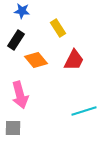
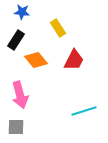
blue star: moved 1 px down
gray square: moved 3 px right, 1 px up
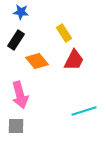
blue star: moved 1 px left
yellow rectangle: moved 6 px right, 5 px down
orange diamond: moved 1 px right, 1 px down
gray square: moved 1 px up
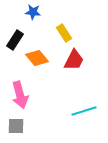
blue star: moved 12 px right
black rectangle: moved 1 px left
orange diamond: moved 3 px up
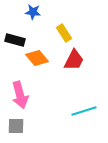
black rectangle: rotated 72 degrees clockwise
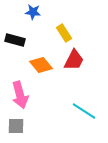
orange diamond: moved 4 px right, 7 px down
cyan line: rotated 50 degrees clockwise
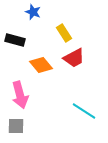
blue star: rotated 14 degrees clockwise
red trapezoid: moved 2 px up; rotated 35 degrees clockwise
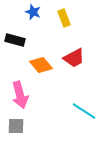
yellow rectangle: moved 15 px up; rotated 12 degrees clockwise
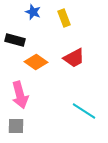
orange diamond: moved 5 px left, 3 px up; rotated 15 degrees counterclockwise
